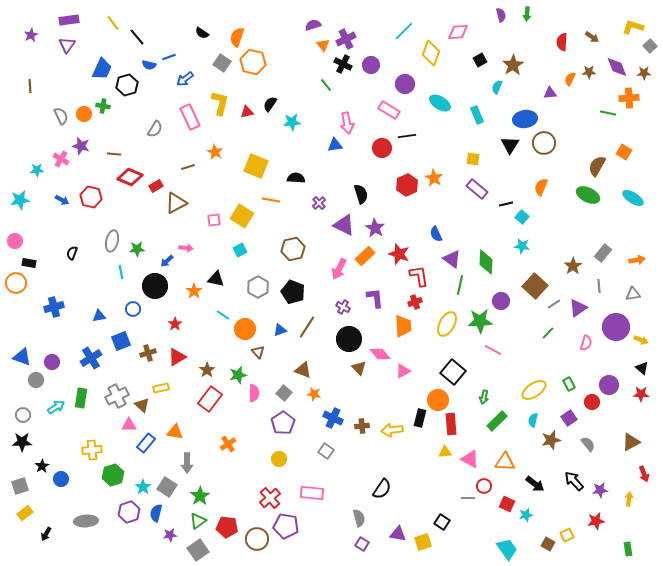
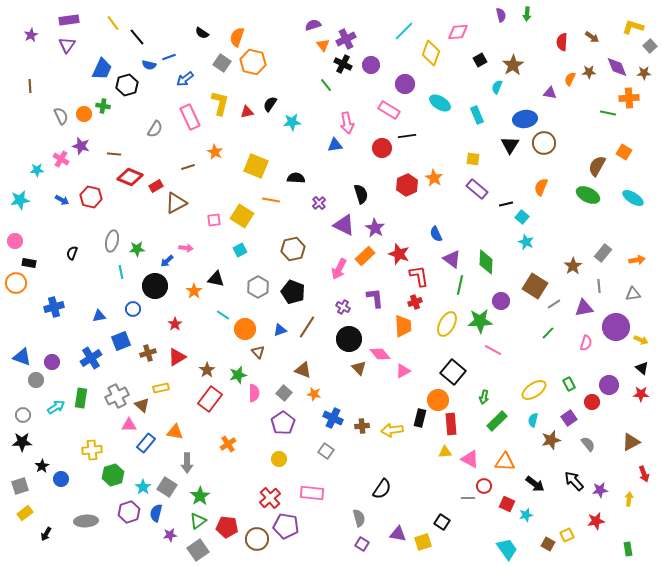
purple triangle at (550, 93): rotated 16 degrees clockwise
cyan star at (522, 246): moved 4 px right, 4 px up; rotated 14 degrees clockwise
brown square at (535, 286): rotated 10 degrees counterclockwise
purple triangle at (578, 308): moved 6 px right; rotated 24 degrees clockwise
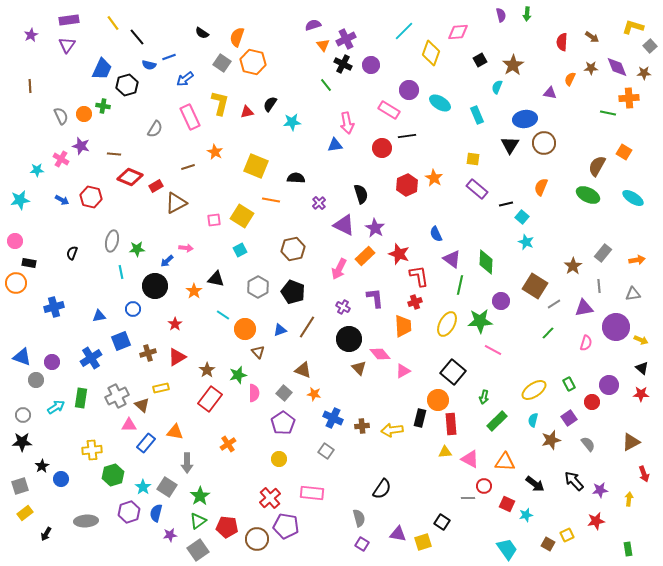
brown star at (589, 72): moved 2 px right, 4 px up
purple circle at (405, 84): moved 4 px right, 6 px down
